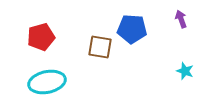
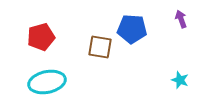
cyan star: moved 5 px left, 9 px down
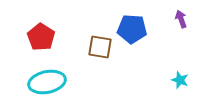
red pentagon: rotated 24 degrees counterclockwise
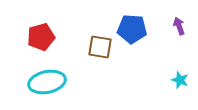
purple arrow: moved 2 px left, 7 px down
red pentagon: rotated 24 degrees clockwise
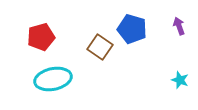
blue pentagon: rotated 12 degrees clockwise
brown square: rotated 25 degrees clockwise
cyan ellipse: moved 6 px right, 3 px up
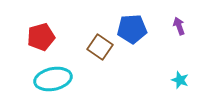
blue pentagon: rotated 20 degrees counterclockwise
